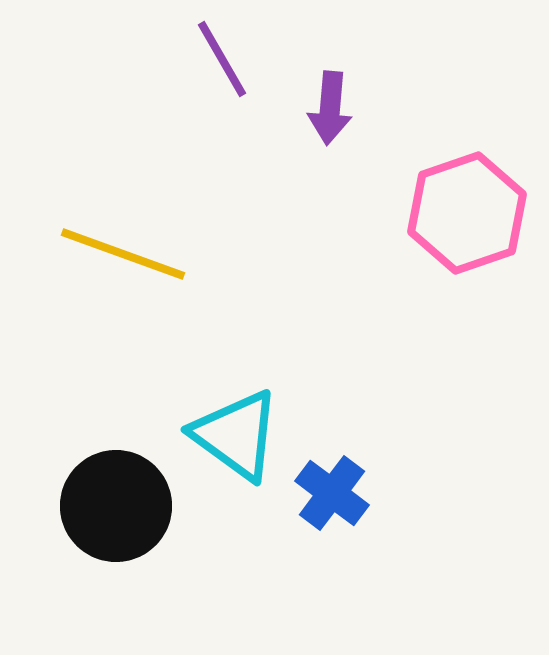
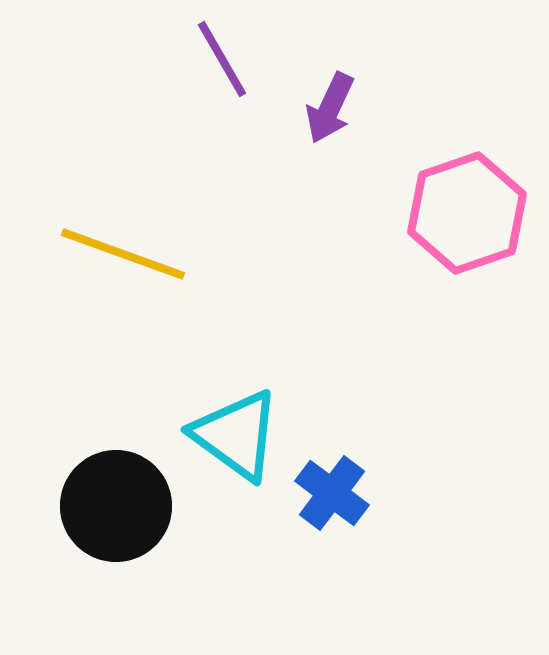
purple arrow: rotated 20 degrees clockwise
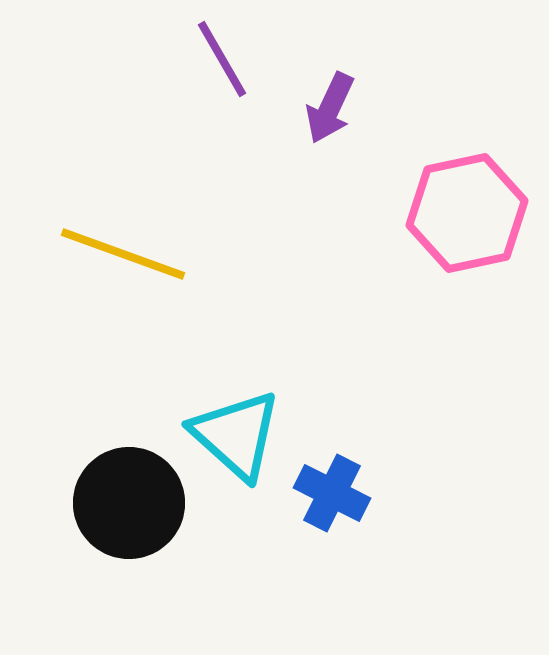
pink hexagon: rotated 7 degrees clockwise
cyan triangle: rotated 6 degrees clockwise
blue cross: rotated 10 degrees counterclockwise
black circle: moved 13 px right, 3 px up
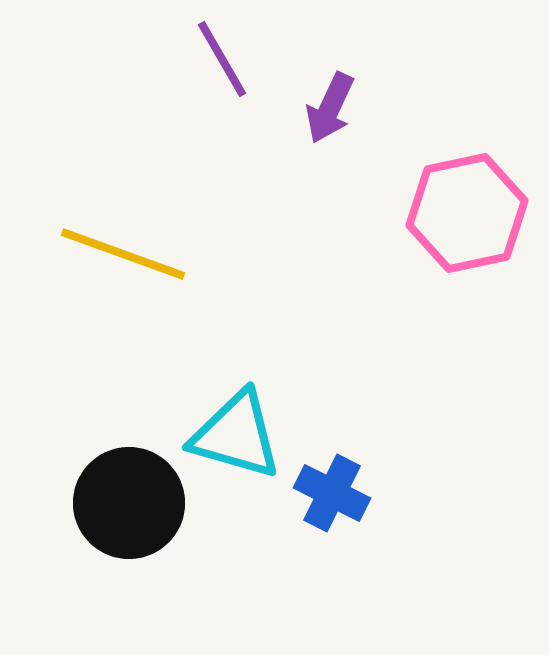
cyan triangle: rotated 26 degrees counterclockwise
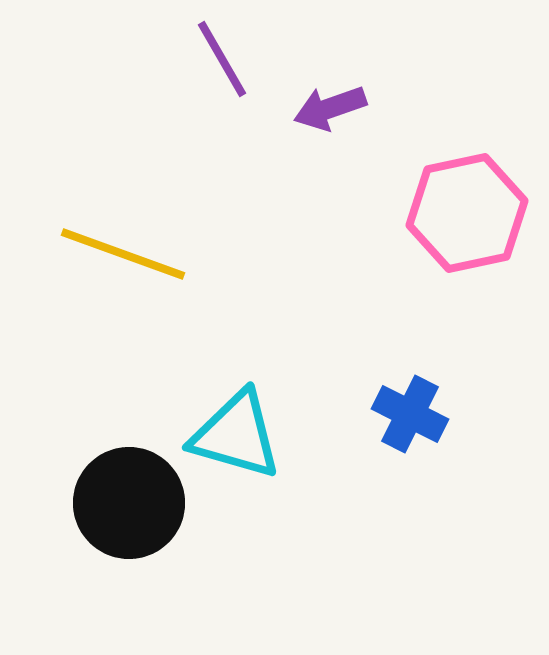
purple arrow: rotated 46 degrees clockwise
blue cross: moved 78 px right, 79 px up
